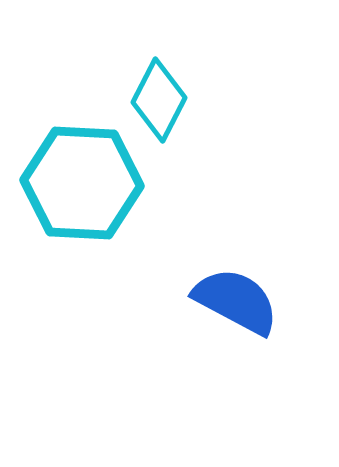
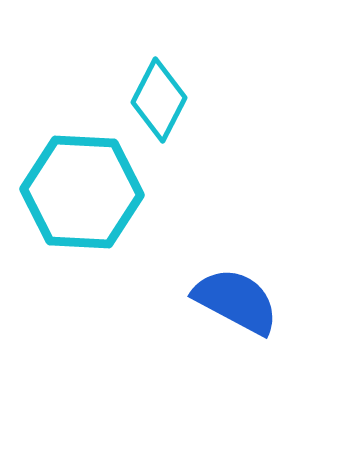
cyan hexagon: moved 9 px down
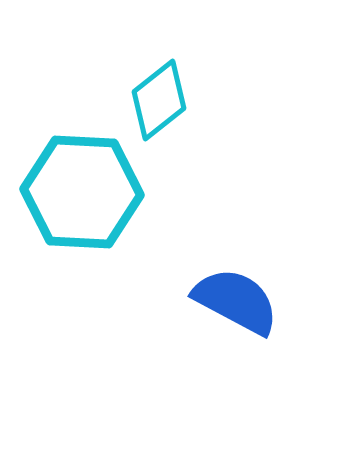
cyan diamond: rotated 24 degrees clockwise
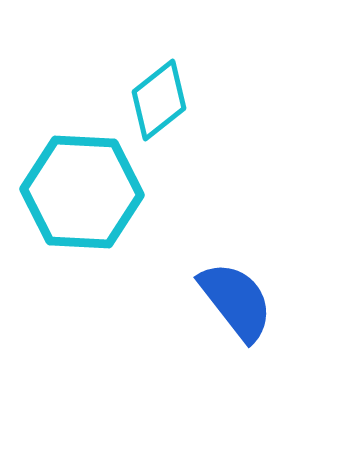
blue semicircle: rotated 24 degrees clockwise
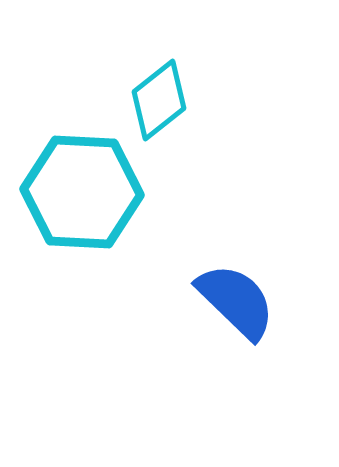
blue semicircle: rotated 8 degrees counterclockwise
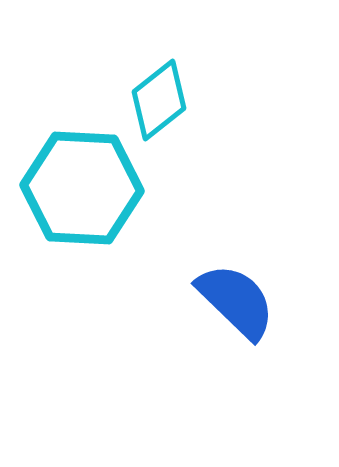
cyan hexagon: moved 4 px up
